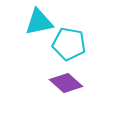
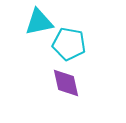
purple diamond: rotated 36 degrees clockwise
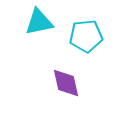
cyan pentagon: moved 17 px right, 8 px up; rotated 16 degrees counterclockwise
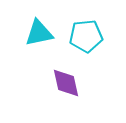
cyan triangle: moved 11 px down
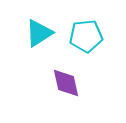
cyan triangle: rotated 20 degrees counterclockwise
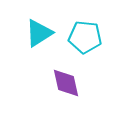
cyan pentagon: moved 1 px left, 1 px down; rotated 12 degrees clockwise
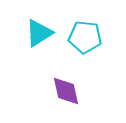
purple diamond: moved 8 px down
